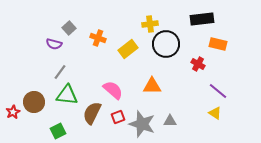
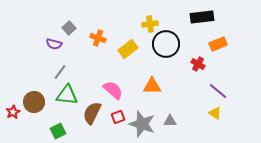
black rectangle: moved 2 px up
orange rectangle: rotated 36 degrees counterclockwise
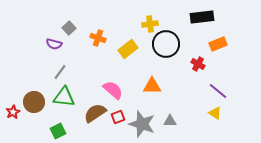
green triangle: moved 3 px left, 2 px down
brown semicircle: moved 3 px right; rotated 30 degrees clockwise
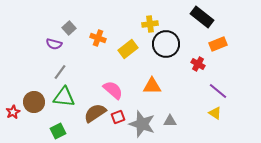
black rectangle: rotated 45 degrees clockwise
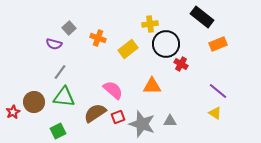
red cross: moved 17 px left
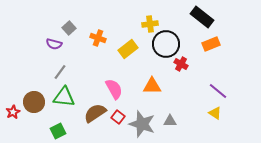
orange rectangle: moved 7 px left
pink semicircle: moved 1 px right, 1 px up; rotated 20 degrees clockwise
red square: rotated 32 degrees counterclockwise
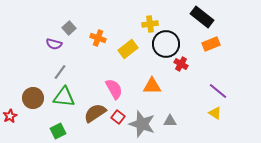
brown circle: moved 1 px left, 4 px up
red star: moved 3 px left, 4 px down
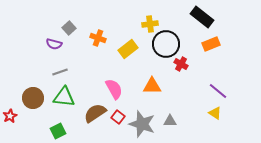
gray line: rotated 35 degrees clockwise
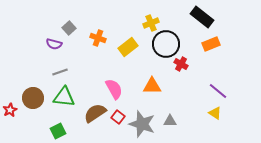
yellow cross: moved 1 px right, 1 px up; rotated 14 degrees counterclockwise
yellow rectangle: moved 2 px up
red star: moved 6 px up
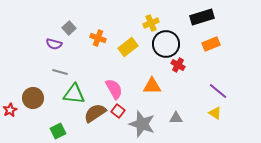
black rectangle: rotated 55 degrees counterclockwise
red cross: moved 3 px left, 1 px down
gray line: rotated 35 degrees clockwise
green triangle: moved 10 px right, 3 px up
red square: moved 6 px up
gray triangle: moved 6 px right, 3 px up
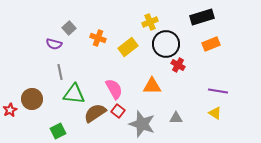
yellow cross: moved 1 px left, 1 px up
gray line: rotated 63 degrees clockwise
purple line: rotated 30 degrees counterclockwise
brown circle: moved 1 px left, 1 px down
